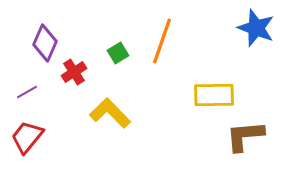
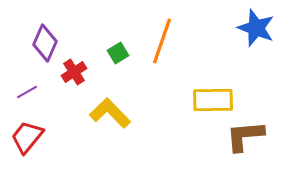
yellow rectangle: moved 1 px left, 5 px down
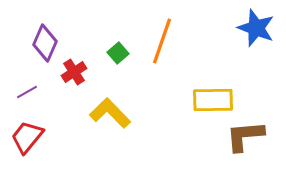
green square: rotated 10 degrees counterclockwise
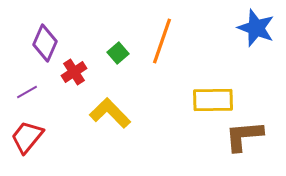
brown L-shape: moved 1 px left
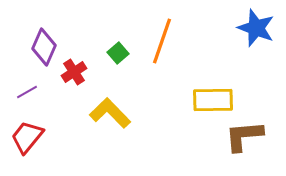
purple diamond: moved 1 px left, 4 px down
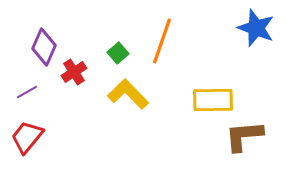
yellow L-shape: moved 18 px right, 19 px up
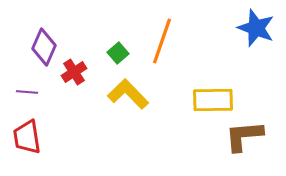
purple line: rotated 35 degrees clockwise
red trapezoid: rotated 48 degrees counterclockwise
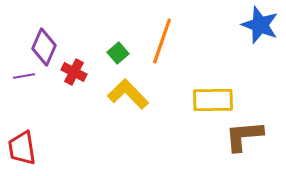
blue star: moved 4 px right, 3 px up
red cross: rotated 30 degrees counterclockwise
purple line: moved 3 px left, 16 px up; rotated 15 degrees counterclockwise
red trapezoid: moved 5 px left, 11 px down
